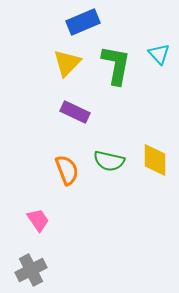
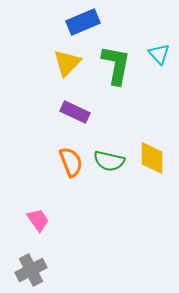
yellow diamond: moved 3 px left, 2 px up
orange semicircle: moved 4 px right, 8 px up
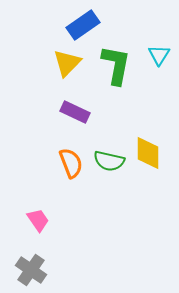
blue rectangle: moved 3 px down; rotated 12 degrees counterclockwise
cyan triangle: moved 1 px down; rotated 15 degrees clockwise
yellow diamond: moved 4 px left, 5 px up
orange semicircle: moved 1 px down
gray cross: rotated 28 degrees counterclockwise
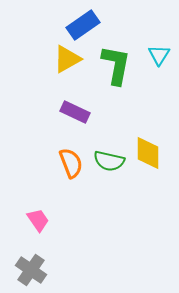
yellow triangle: moved 4 px up; rotated 16 degrees clockwise
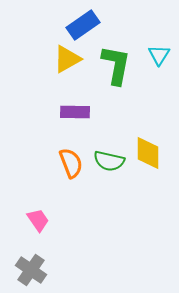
purple rectangle: rotated 24 degrees counterclockwise
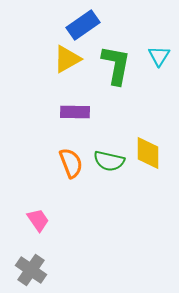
cyan triangle: moved 1 px down
